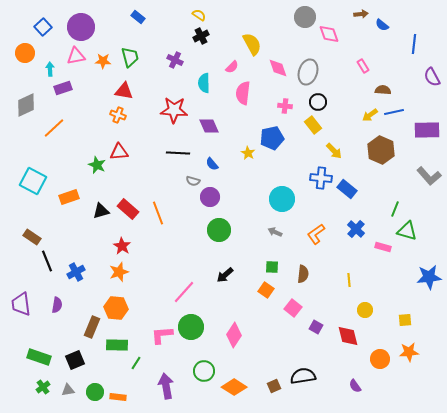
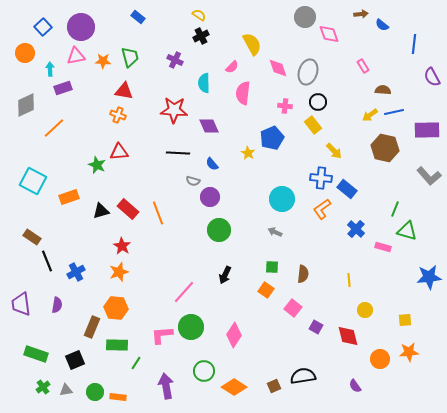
blue pentagon at (272, 138): rotated 10 degrees counterclockwise
brown hexagon at (381, 150): moved 4 px right, 2 px up; rotated 12 degrees counterclockwise
orange L-shape at (316, 234): moved 6 px right, 25 px up
black arrow at (225, 275): rotated 24 degrees counterclockwise
green rectangle at (39, 357): moved 3 px left, 3 px up
gray triangle at (68, 390): moved 2 px left
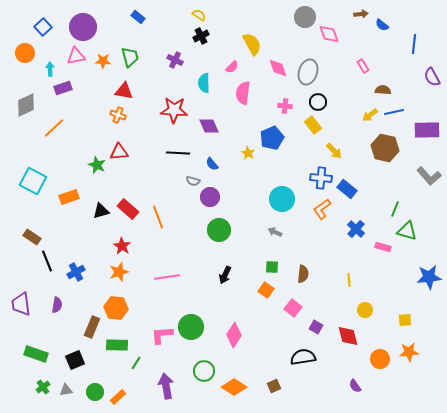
purple circle at (81, 27): moved 2 px right
orange line at (158, 213): moved 4 px down
pink line at (184, 292): moved 17 px left, 15 px up; rotated 40 degrees clockwise
black semicircle at (303, 376): moved 19 px up
orange rectangle at (118, 397): rotated 49 degrees counterclockwise
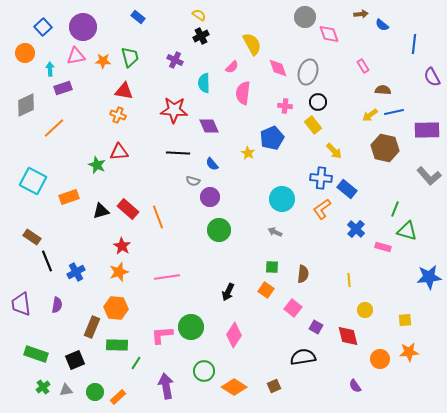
black arrow at (225, 275): moved 3 px right, 17 px down
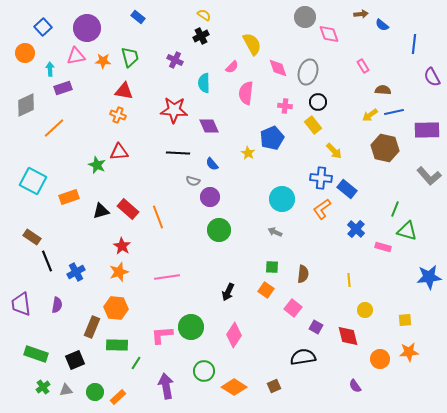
yellow semicircle at (199, 15): moved 5 px right
purple circle at (83, 27): moved 4 px right, 1 px down
pink semicircle at (243, 93): moved 3 px right
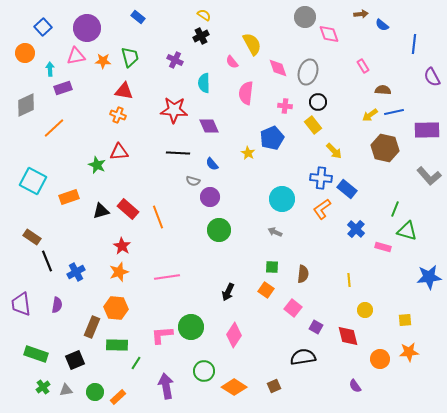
pink semicircle at (232, 67): moved 5 px up; rotated 96 degrees clockwise
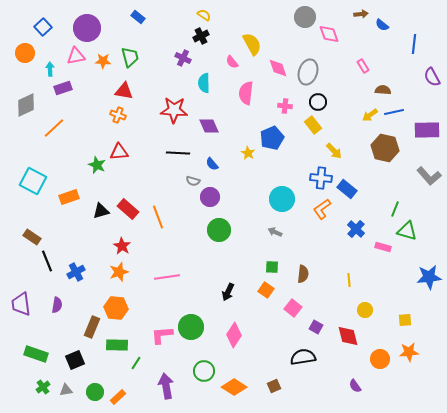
purple cross at (175, 60): moved 8 px right, 2 px up
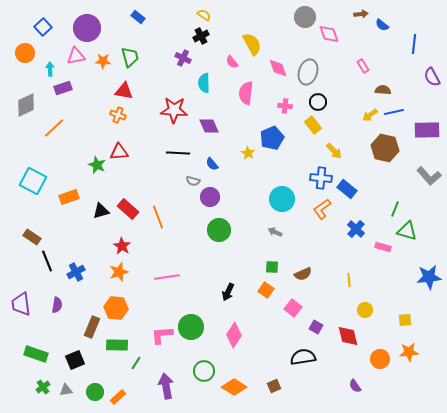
brown semicircle at (303, 274): rotated 60 degrees clockwise
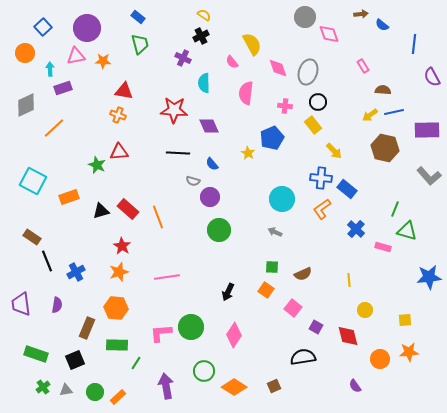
green trapezoid at (130, 57): moved 10 px right, 13 px up
brown rectangle at (92, 327): moved 5 px left, 1 px down
pink L-shape at (162, 335): moved 1 px left, 2 px up
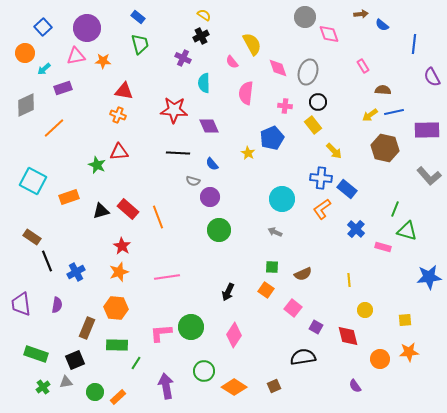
cyan arrow at (50, 69): moved 6 px left; rotated 128 degrees counterclockwise
gray triangle at (66, 390): moved 8 px up
